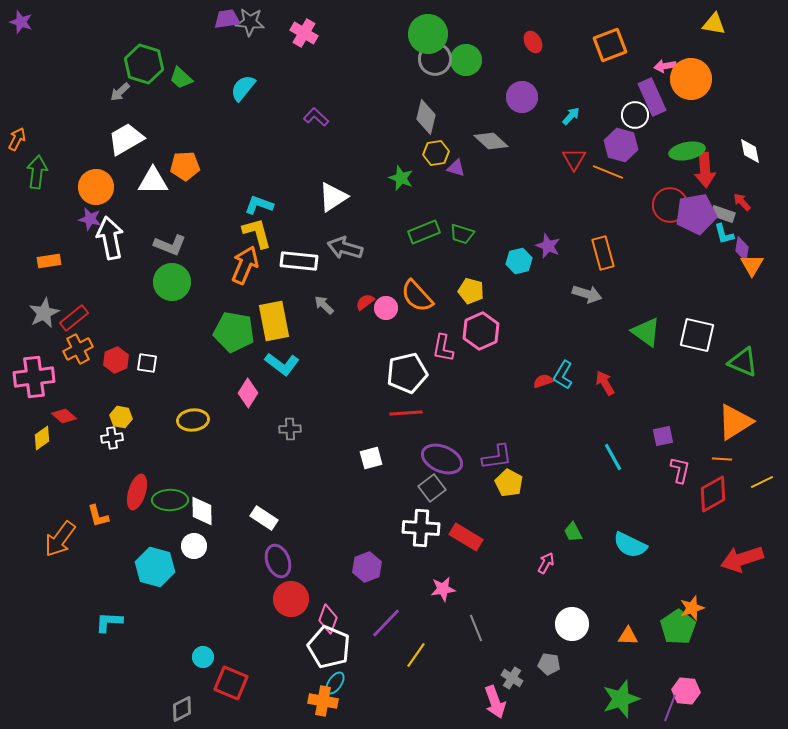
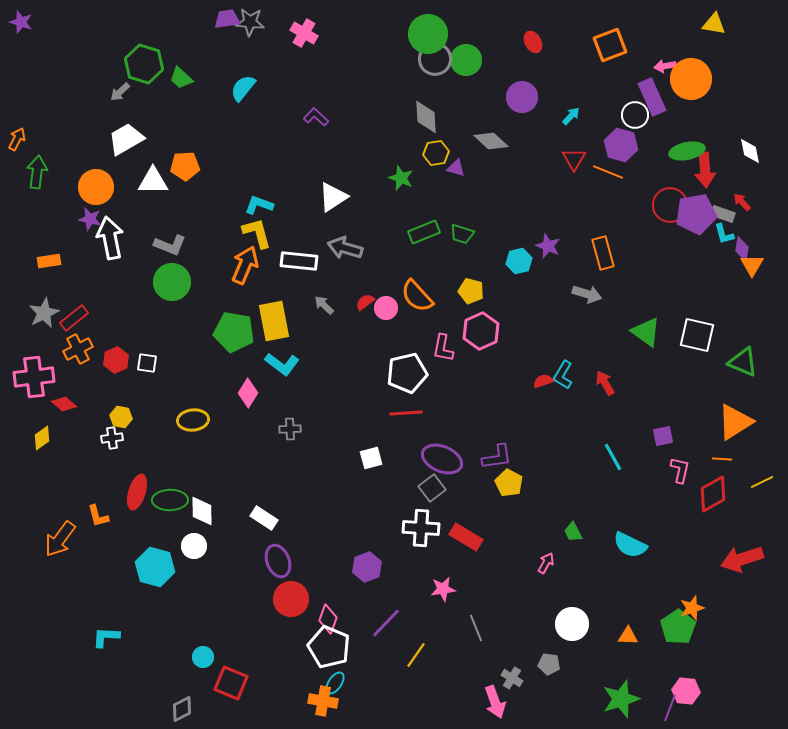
gray diamond at (426, 117): rotated 16 degrees counterclockwise
red diamond at (64, 416): moved 12 px up
cyan L-shape at (109, 622): moved 3 px left, 15 px down
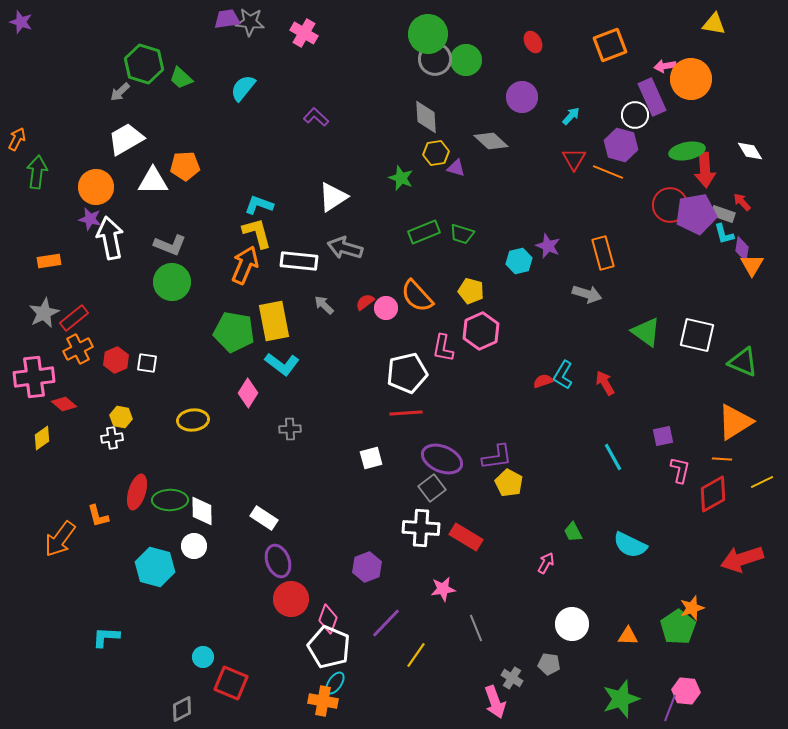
white diamond at (750, 151): rotated 20 degrees counterclockwise
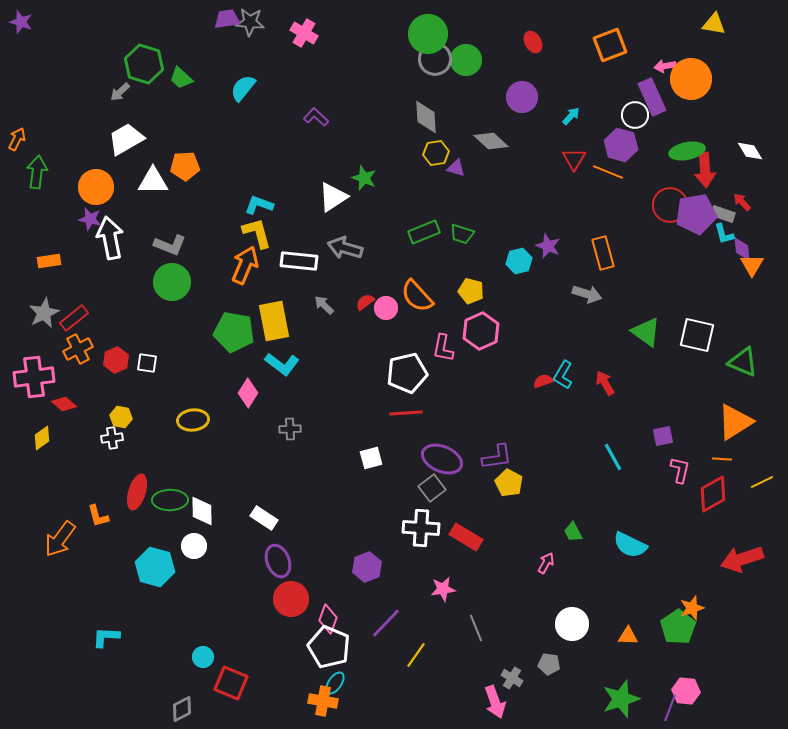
green star at (401, 178): moved 37 px left
purple diamond at (742, 249): rotated 15 degrees counterclockwise
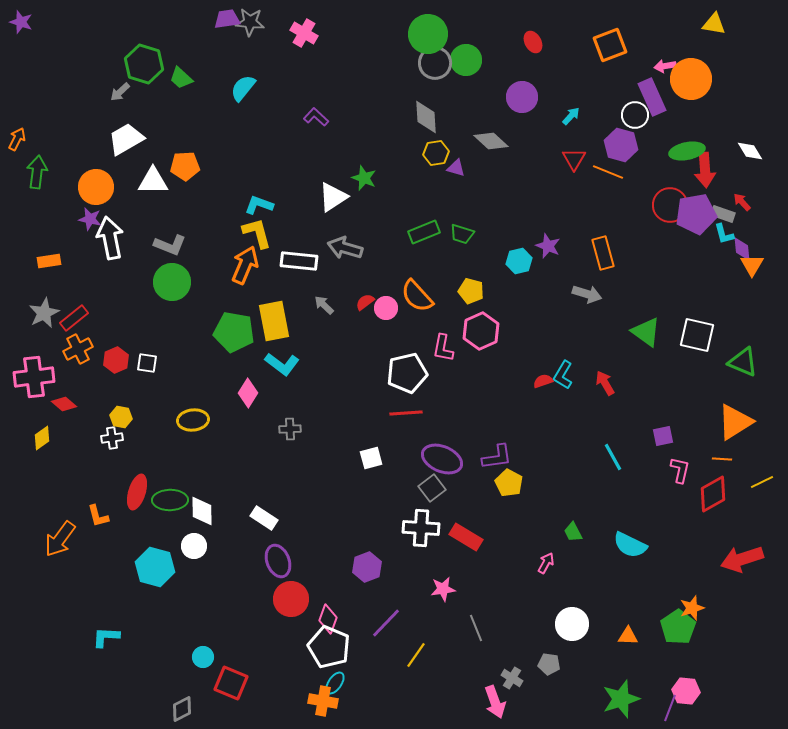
gray circle at (435, 59): moved 4 px down
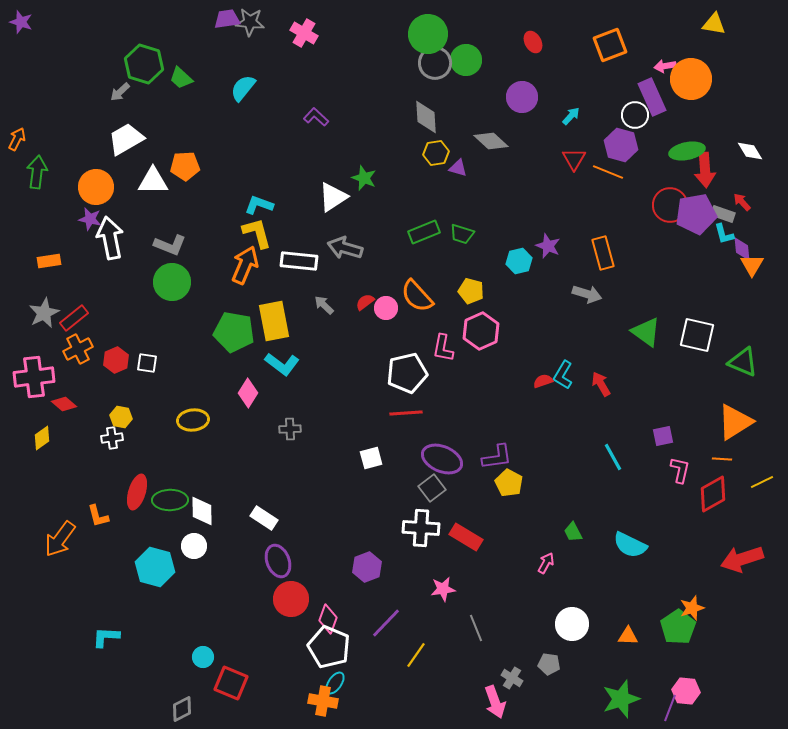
purple triangle at (456, 168): moved 2 px right
red arrow at (605, 383): moved 4 px left, 1 px down
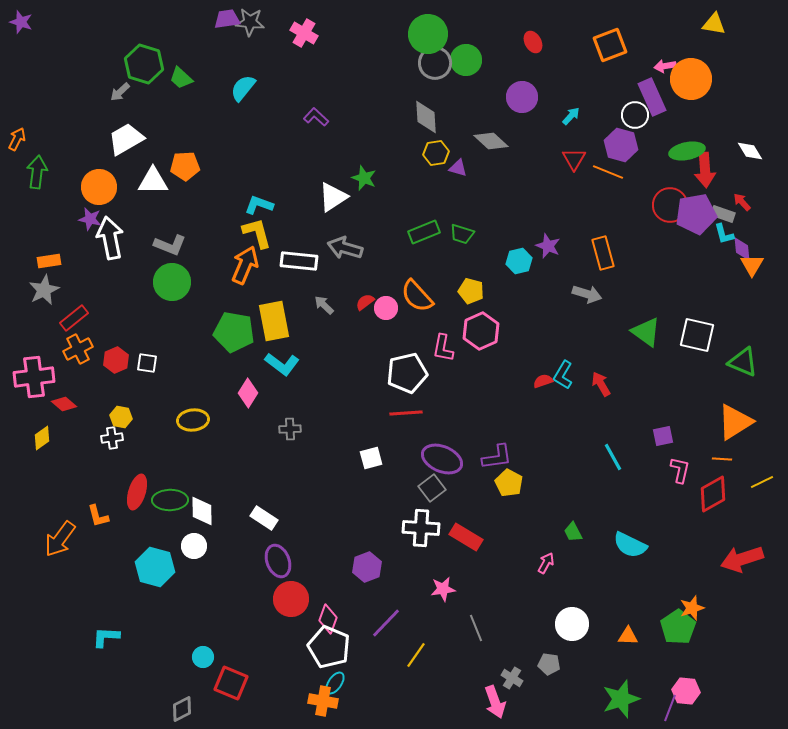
orange circle at (96, 187): moved 3 px right
gray star at (44, 313): moved 23 px up
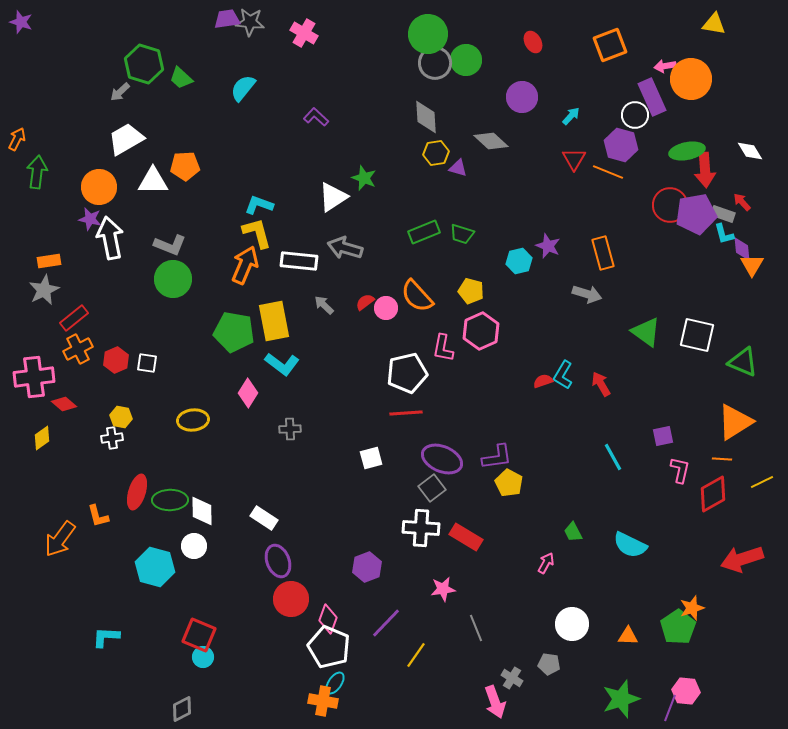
green circle at (172, 282): moved 1 px right, 3 px up
red square at (231, 683): moved 32 px left, 48 px up
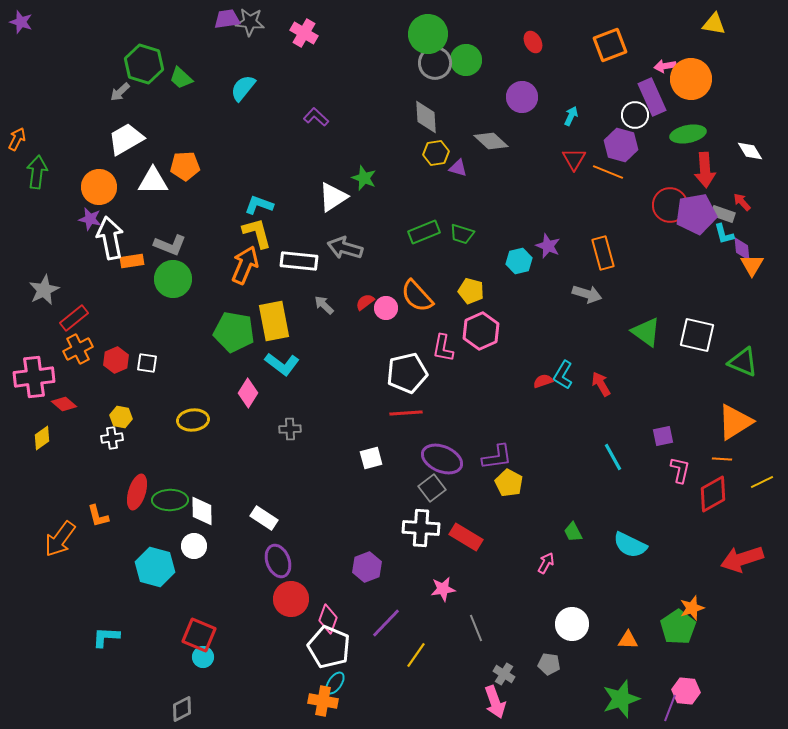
cyan arrow at (571, 116): rotated 18 degrees counterclockwise
green ellipse at (687, 151): moved 1 px right, 17 px up
orange rectangle at (49, 261): moved 83 px right
orange triangle at (628, 636): moved 4 px down
gray cross at (512, 678): moved 8 px left, 4 px up
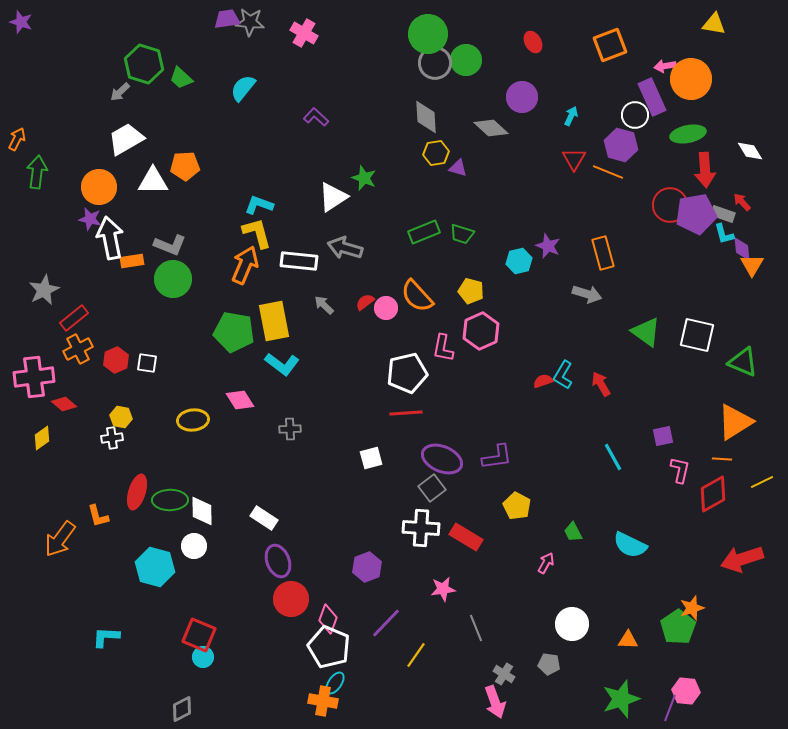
gray diamond at (491, 141): moved 13 px up
pink diamond at (248, 393): moved 8 px left, 7 px down; rotated 64 degrees counterclockwise
yellow pentagon at (509, 483): moved 8 px right, 23 px down
